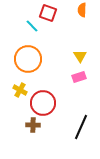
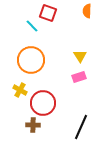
orange semicircle: moved 5 px right, 1 px down
orange circle: moved 3 px right, 1 px down
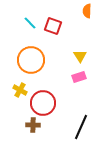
red square: moved 5 px right, 13 px down
cyan line: moved 2 px left, 3 px up
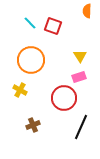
red circle: moved 21 px right, 5 px up
brown cross: rotated 24 degrees counterclockwise
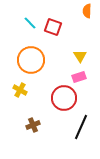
red square: moved 1 px down
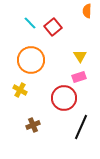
red square: rotated 30 degrees clockwise
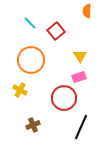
red square: moved 3 px right, 4 px down
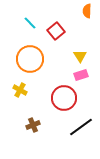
orange circle: moved 1 px left, 1 px up
pink rectangle: moved 2 px right, 2 px up
black line: rotated 30 degrees clockwise
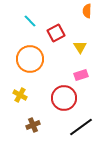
cyan line: moved 2 px up
red square: moved 2 px down; rotated 12 degrees clockwise
yellow triangle: moved 9 px up
yellow cross: moved 5 px down
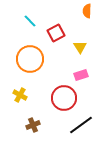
black line: moved 2 px up
